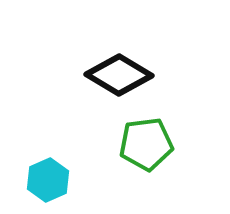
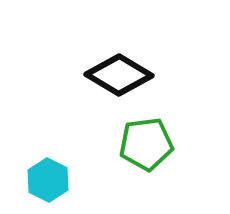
cyan hexagon: rotated 9 degrees counterclockwise
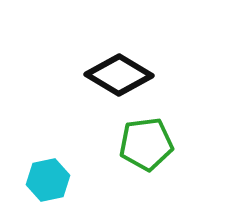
cyan hexagon: rotated 21 degrees clockwise
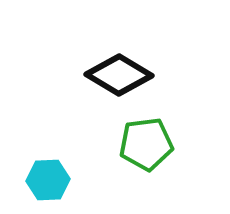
cyan hexagon: rotated 9 degrees clockwise
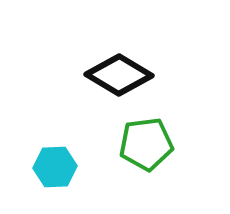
cyan hexagon: moved 7 px right, 13 px up
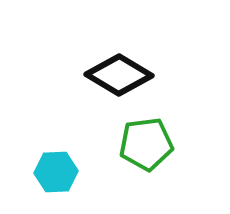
cyan hexagon: moved 1 px right, 5 px down
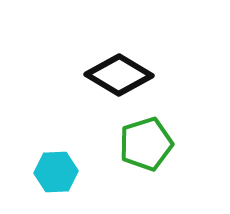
green pentagon: rotated 10 degrees counterclockwise
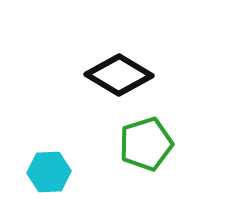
cyan hexagon: moved 7 px left
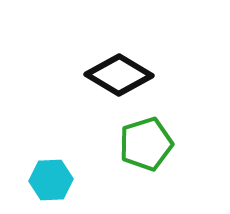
cyan hexagon: moved 2 px right, 8 px down
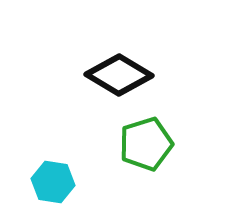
cyan hexagon: moved 2 px right, 2 px down; rotated 12 degrees clockwise
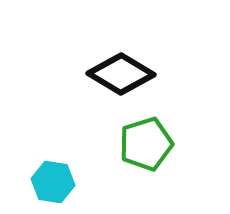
black diamond: moved 2 px right, 1 px up
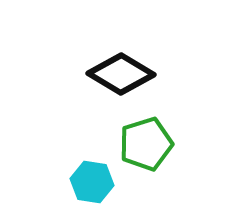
cyan hexagon: moved 39 px right
